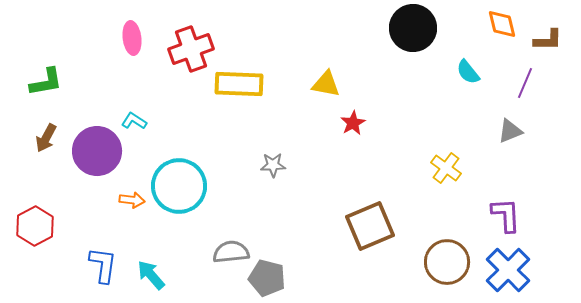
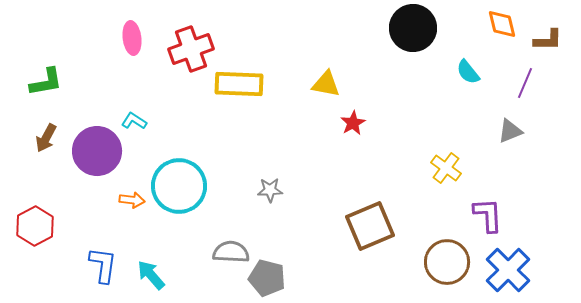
gray star: moved 3 px left, 25 px down
purple L-shape: moved 18 px left
gray semicircle: rotated 9 degrees clockwise
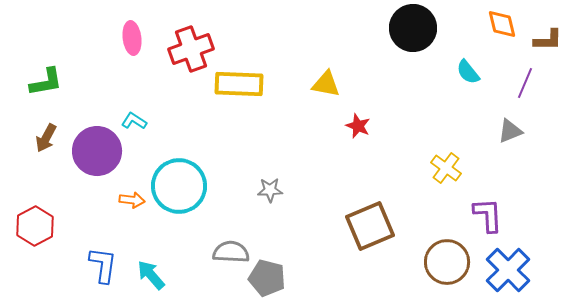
red star: moved 5 px right, 3 px down; rotated 20 degrees counterclockwise
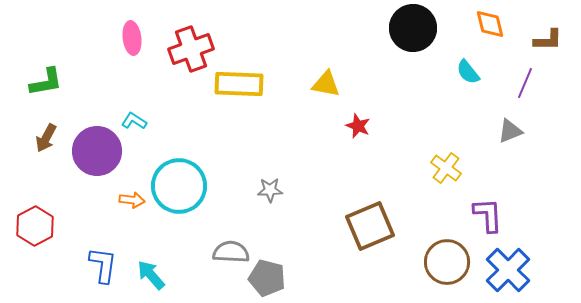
orange diamond: moved 12 px left
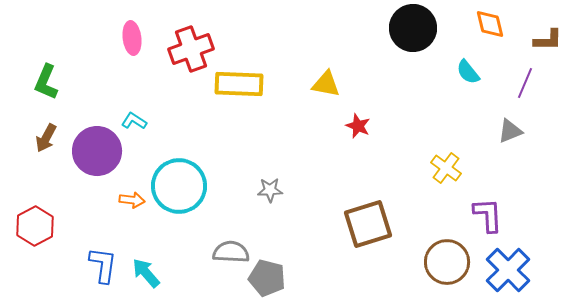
green L-shape: rotated 123 degrees clockwise
brown square: moved 2 px left, 2 px up; rotated 6 degrees clockwise
cyan arrow: moved 5 px left, 2 px up
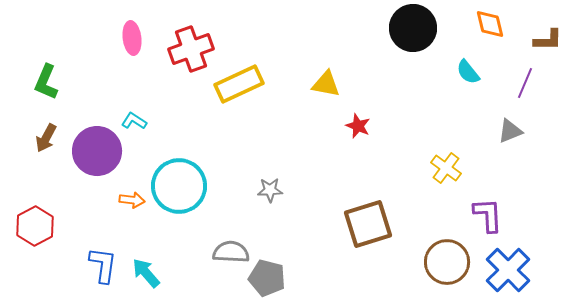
yellow rectangle: rotated 27 degrees counterclockwise
